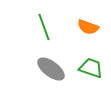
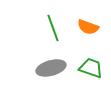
green line: moved 9 px right, 1 px down
gray ellipse: moved 1 px up; rotated 52 degrees counterclockwise
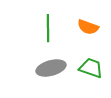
green line: moved 5 px left; rotated 20 degrees clockwise
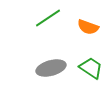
green line: moved 10 px up; rotated 56 degrees clockwise
green trapezoid: rotated 15 degrees clockwise
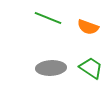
green line: rotated 56 degrees clockwise
gray ellipse: rotated 12 degrees clockwise
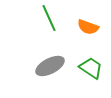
green line: moved 1 px right; rotated 44 degrees clockwise
gray ellipse: moved 1 px left, 2 px up; rotated 24 degrees counterclockwise
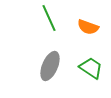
gray ellipse: rotated 40 degrees counterclockwise
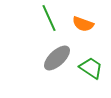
orange semicircle: moved 5 px left, 3 px up
gray ellipse: moved 7 px right, 8 px up; rotated 24 degrees clockwise
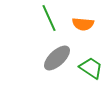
orange semicircle: rotated 15 degrees counterclockwise
